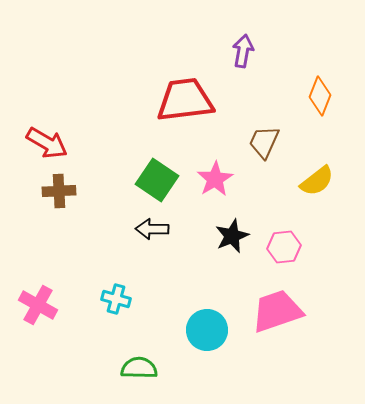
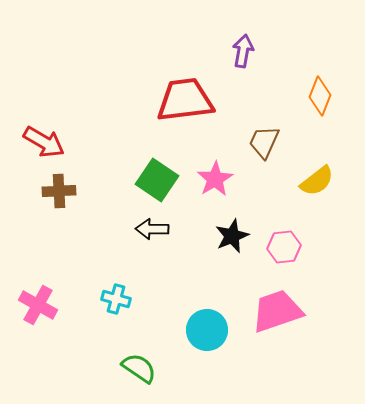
red arrow: moved 3 px left, 1 px up
green semicircle: rotated 33 degrees clockwise
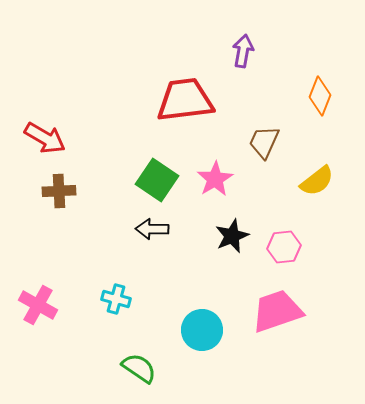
red arrow: moved 1 px right, 4 px up
cyan circle: moved 5 px left
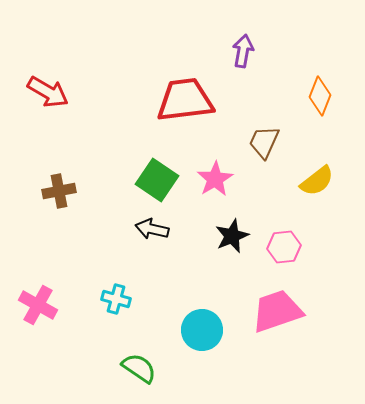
red arrow: moved 3 px right, 46 px up
brown cross: rotated 8 degrees counterclockwise
black arrow: rotated 12 degrees clockwise
